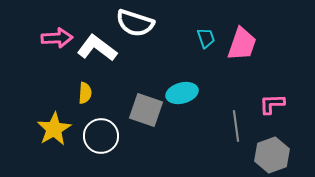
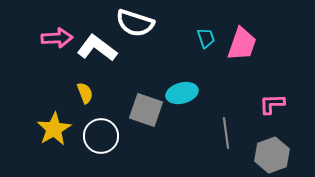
yellow semicircle: rotated 25 degrees counterclockwise
gray line: moved 10 px left, 7 px down
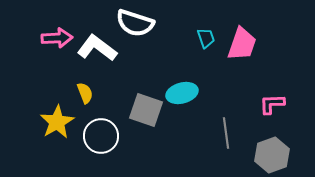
yellow star: moved 3 px right, 7 px up
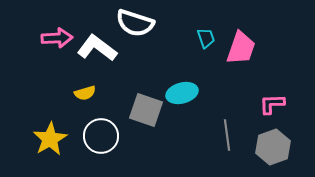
pink trapezoid: moved 1 px left, 4 px down
yellow semicircle: rotated 95 degrees clockwise
yellow star: moved 7 px left, 17 px down
gray line: moved 1 px right, 2 px down
gray hexagon: moved 1 px right, 8 px up
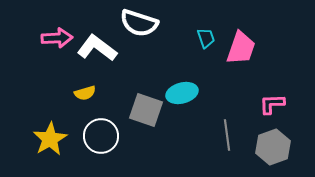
white semicircle: moved 4 px right
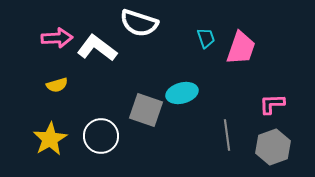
yellow semicircle: moved 28 px left, 8 px up
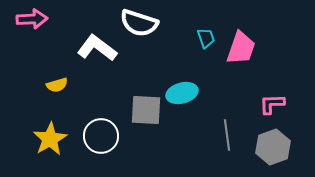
pink arrow: moved 25 px left, 19 px up
gray square: rotated 16 degrees counterclockwise
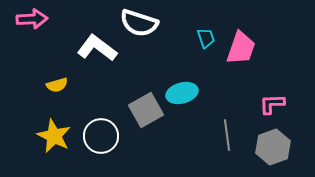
gray square: rotated 32 degrees counterclockwise
yellow star: moved 4 px right, 3 px up; rotated 16 degrees counterclockwise
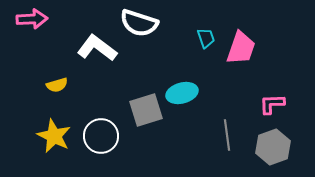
gray square: rotated 12 degrees clockwise
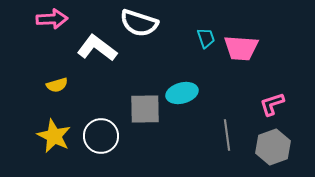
pink arrow: moved 20 px right
pink trapezoid: rotated 75 degrees clockwise
pink L-shape: rotated 16 degrees counterclockwise
gray square: moved 1 px left, 1 px up; rotated 16 degrees clockwise
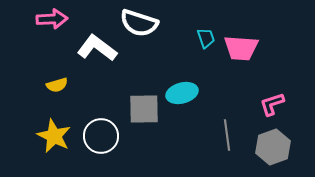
gray square: moved 1 px left
